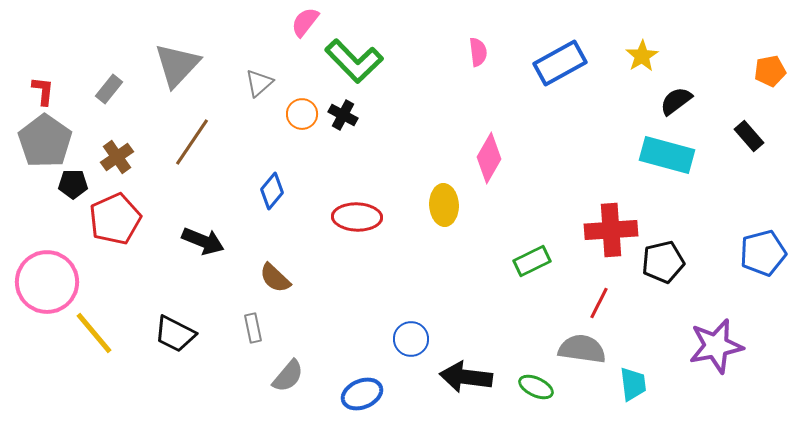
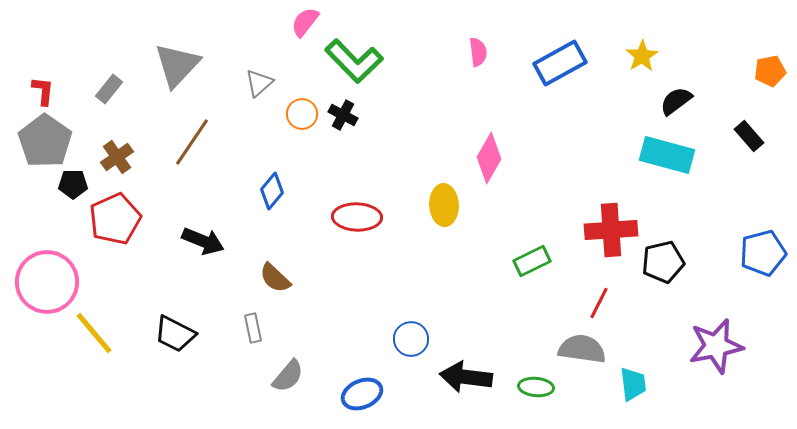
green ellipse at (536, 387): rotated 20 degrees counterclockwise
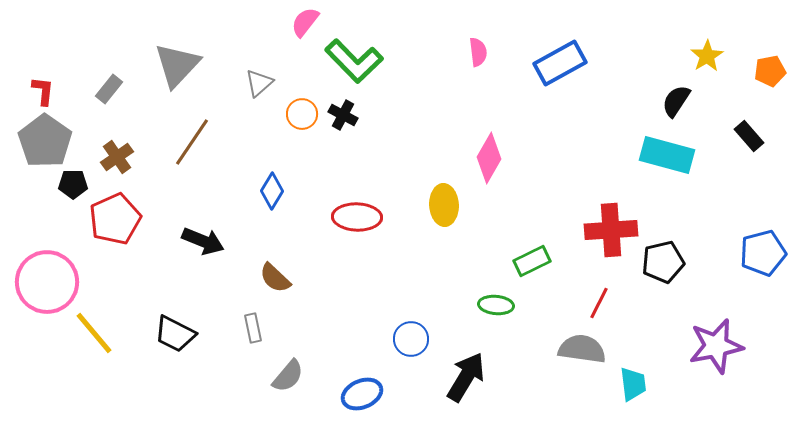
yellow star at (642, 56): moved 65 px right
black semicircle at (676, 101): rotated 20 degrees counterclockwise
blue diamond at (272, 191): rotated 9 degrees counterclockwise
black arrow at (466, 377): rotated 114 degrees clockwise
green ellipse at (536, 387): moved 40 px left, 82 px up
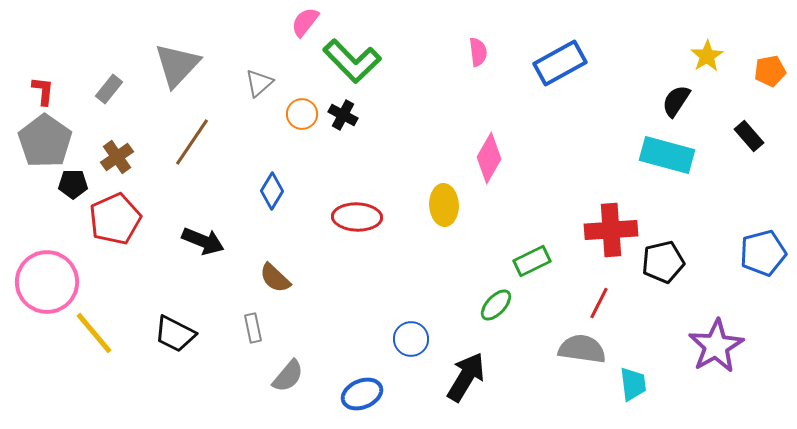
green L-shape at (354, 61): moved 2 px left
green ellipse at (496, 305): rotated 52 degrees counterclockwise
purple star at (716, 346): rotated 18 degrees counterclockwise
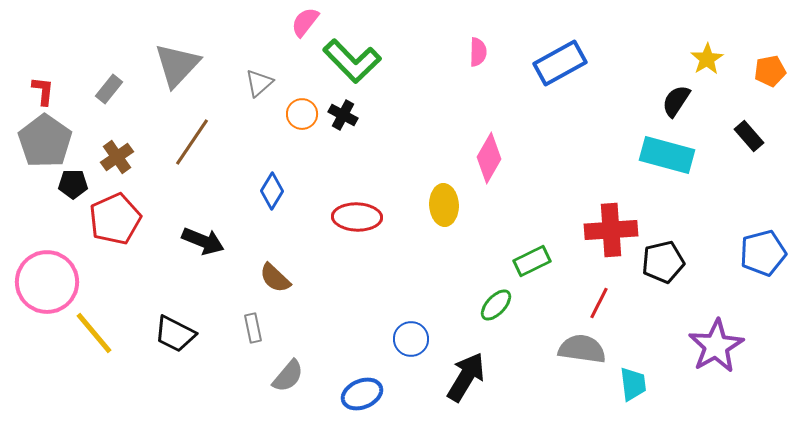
pink semicircle at (478, 52): rotated 8 degrees clockwise
yellow star at (707, 56): moved 3 px down
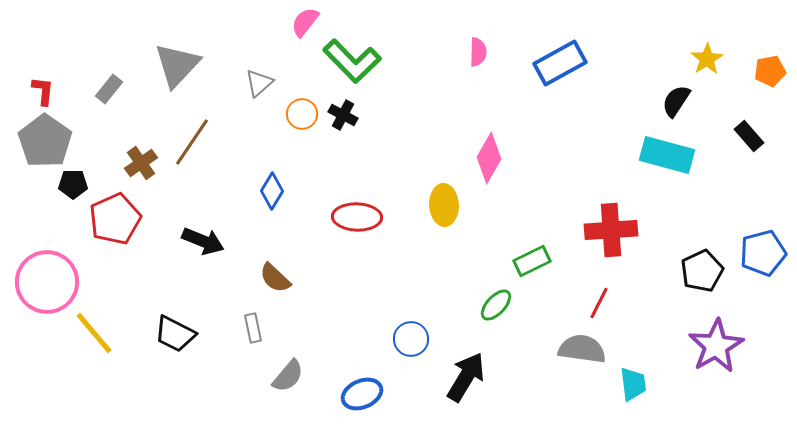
brown cross at (117, 157): moved 24 px right, 6 px down
black pentagon at (663, 262): moved 39 px right, 9 px down; rotated 12 degrees counterclockwise
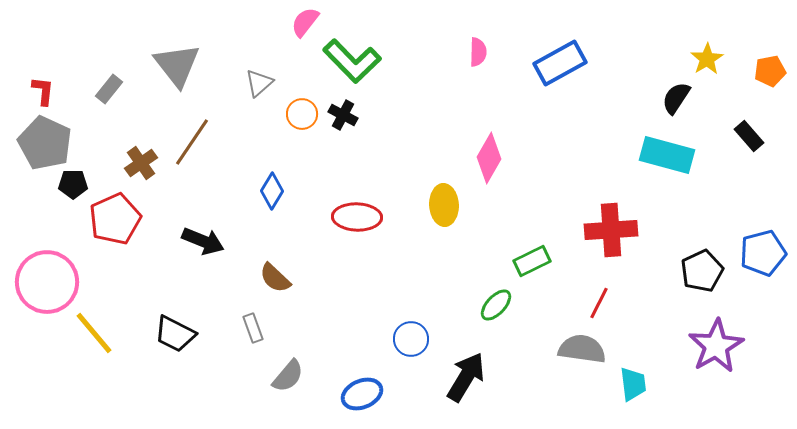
gray triangle at (177, 65): rotated 21 degrees counterclockwise
black semicircle at (676, 101): moved 3 px up
gray pentagon at (45, 141): moved 2 px down; rotated 10 degrees counterclockwise
gray rectangle at (253, 328): rotated 8 degrees counterclockwise
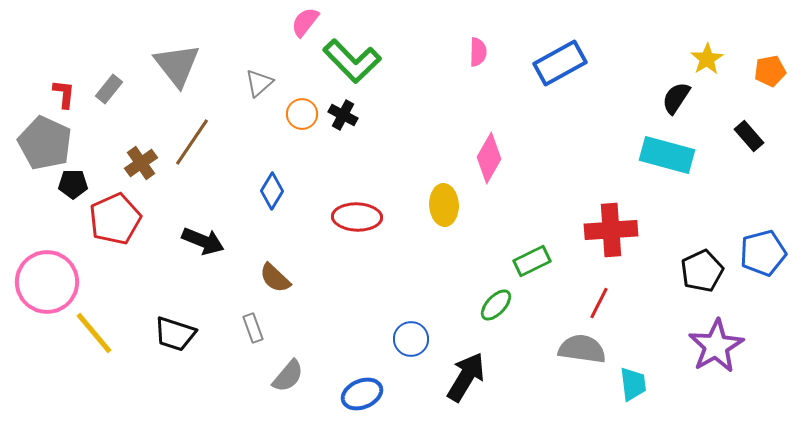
red L-shape at (43, 91): moved 21 px right, 3 px down
black trapezoid at (175, 334): rotated 9 degrees counterclockwise
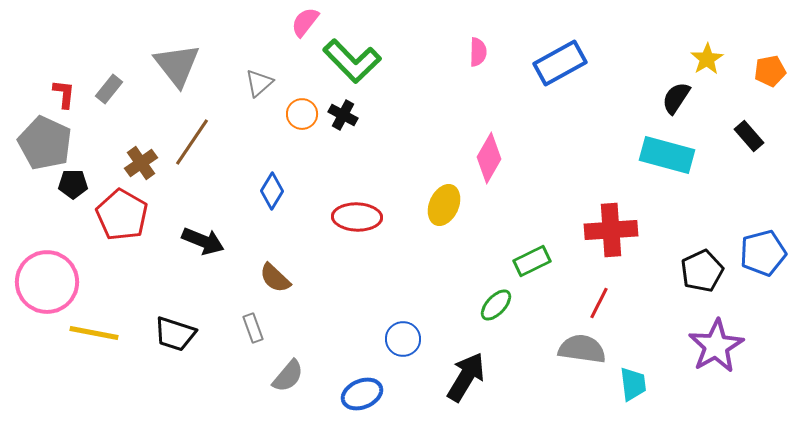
yellow ellipse at (444, 205): rotated 27 degrees clockwise
red pentagon at (115, 219): moved 7 px right, 4 px up; rotated 18 degrees counterclockwise
yellow line at (94, 333): rotated 39 degrees counterclockwise
blue circle at (411, 339): moved 8 px left
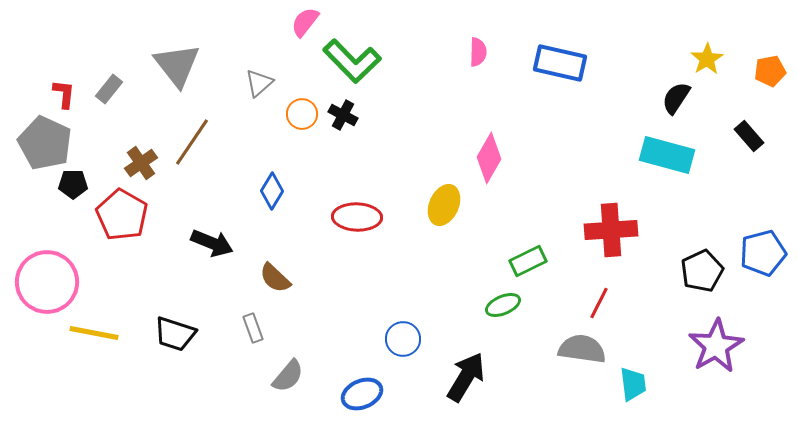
blue rectangle at (560, 63): rotated 42 degrees clockwise
black arrow at (203, 241): moved 9 px right, 2 px down
green rectangle at (532, 261): moved 4 px left
green ellipse at (496, 305): moved 7 px right; rotated 24 degrees clockwise
